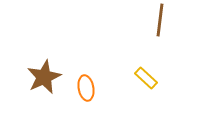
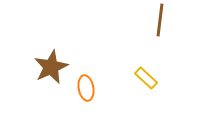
brown star: moved 7 px right, 10 px up
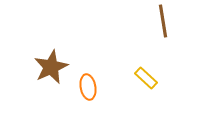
brown line: moved 3 px right, 1 px down; rotated 16 degrees counterclockwise
orange ellipse: moved 2 px right, 1 px up
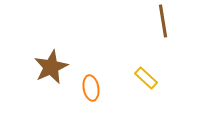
orange ellipse: moved 3 px right, 1 px down
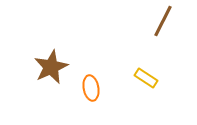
brown line: rotated 36 degrees clockwise
yellow rectangle: rotated 10 degrees counterclockwise
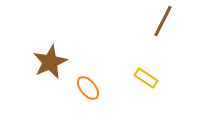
brown star: moved 1 px left, 5 px up
orange ellipse: moved 3 px left; rotated 30 degrees counterclockwise
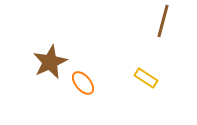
brown line: rotated 12 degrees counterclockwise
orange ellipse: moved 5 px left, 5 px up
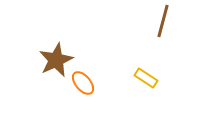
brown star: moved 6 px right, 2 px up
